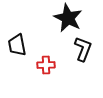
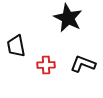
black trapezoid: moved 1 px left, 1 px down
black L-shape: moved 15 px down; rotated 90 degrees counterclockwise
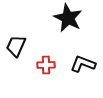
black trapezoid: rotated 35 degrees clockwise
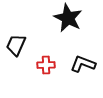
black trapezoid: moved 1 px up
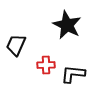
black star: moved 1 px left, 7 px down
black L-shape: moved 10 px left, 10 px down; rotated 15 degrees counterclockwise
